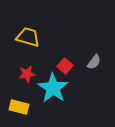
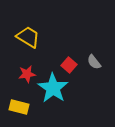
yellow trapezoid: rotated 15 degrees clockwise
gray semicircle: rotated 105 degrees clockwise
red square: moved 4 px right, 1 px up
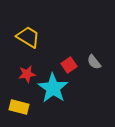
red square: rotated 14 degrees clockwise
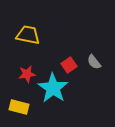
yellow trapezoid: moved 2 px up; rotated 20 degrees counterclockwise
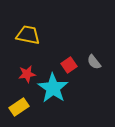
yellow rectangle: rotated 48 degrees counterclockwise
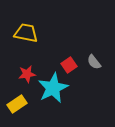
yellow trapezoid: moved 2 px left, 2 px up
cyan star: rotated 12 degrees clockwise
yellow rectangle: moved 2 px left, 3 px up
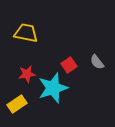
gray semicircle: moved 3 px right
cyan star: rotated 8 degrees clockwise
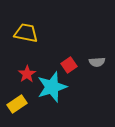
gray semicircle: rotated 56 degrees counterclockwise
red star: rotated 24 degrees counterclockwise
cyan star: moved 1 px left, 1 px up
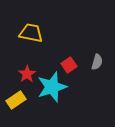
yellow trapezoid: moved 5 px right
gray semicircle: rotated 70 degrees counterclockwise
yellow rectangle: moved 1 px left, 4 px up
